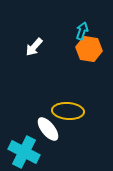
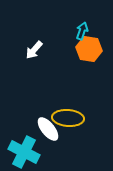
white arrow: moved 3 px down
yellow ellipse: moved 7 px down
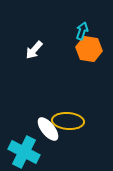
yellow ellipse: moved 3 px down
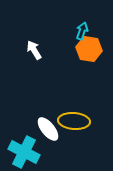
white arrow: rotated 108 degrees clockwise
yellow ellipse: moved 6 px right
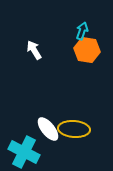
orange hexagon: moved 2 px left, 1 px down
yellow ellipse: moved 8 px down
